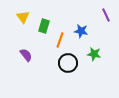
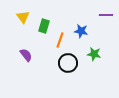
purple line: rotated 64 degrees counterclockwise
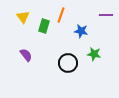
orange line: moved 1 px right, 25 px up
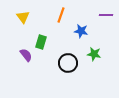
green rectangle: moved 3 px left, 16 px down
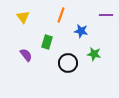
green rectangle: moved 6 px right
